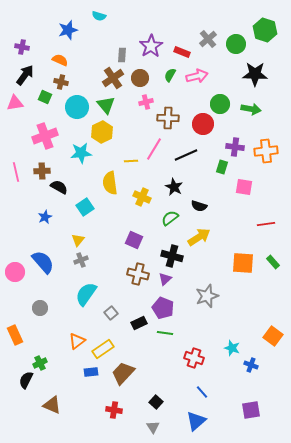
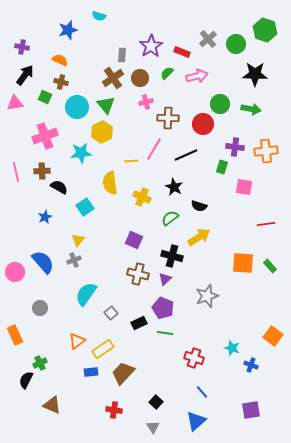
green semicircle at (170, 75): moved 3 px left, 2 px up; rotated 16 degrees clockwise
gray cross at (81, 260): moved 7 px left
green rectangle at (273, 262): moved 3 px left, 4 px down
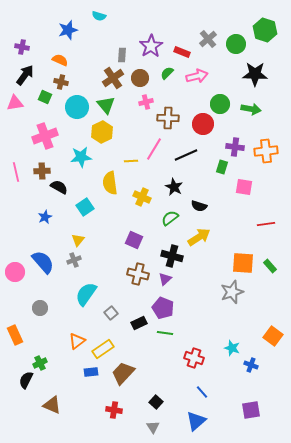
cyan star at (81, 153): moved 4 px down
gray star at (207, 296): moved 25 px right, 4 px up
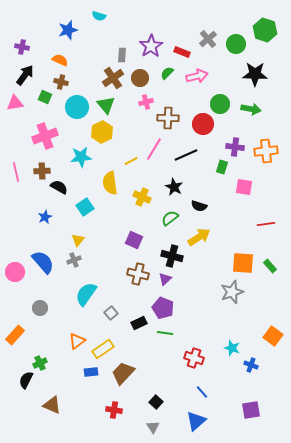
yellow line at (131, 161): rotated 24 degrees counterclockwise
orange rectangle at (15, 335): rotated 66 degrees clockwise
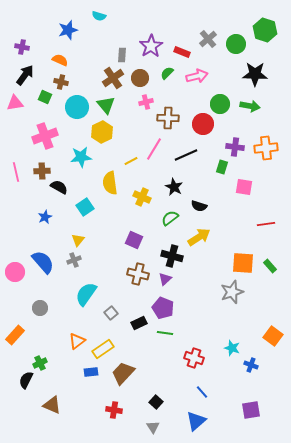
green arrow at (251, 109): moved 1 px left, 3 px up
orange cross at (266, 151): moved 3 px up
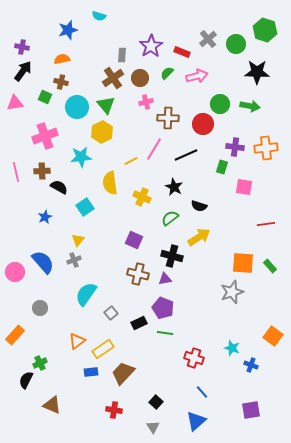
orange semicircle at (60, 60): moved 2 px right, 1 px up; rotated 35 degrees counterclockwise
black star at (255, 74): moved 2 px right, 2 px up
black arrow at (25, 75): moved 2 px left, 4 px up
purple triangle at (165, 279): rotated 32 degrees clockwise
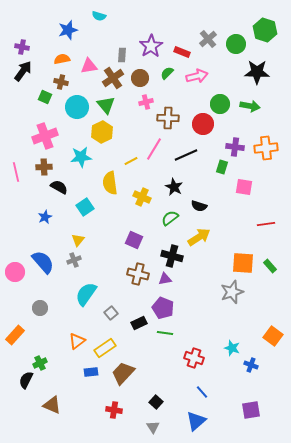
pink triangle at (15, 103): moved 74 px right, 37 px up
brown cross at (42, 171): moved 2 px right, 4 px up
yellow rectangle at (103, 349): moved 2 px right, 1 px up
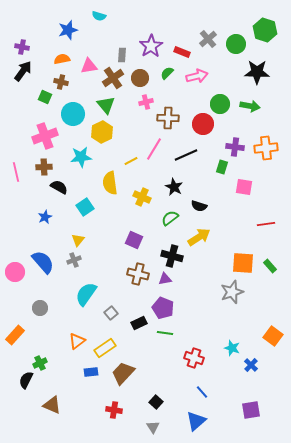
cyan circle at (77, 107): moved 4 px left, 7 px down
blue cross at (251, 365): rotated 24 degrees clockwise
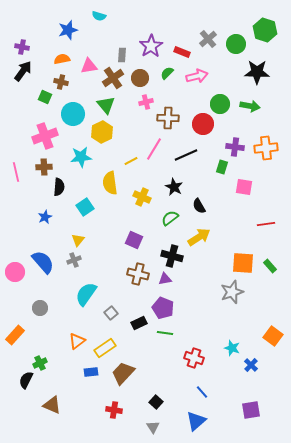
black semicircle at (59, 187): rotated 66 degrees clockwise
black semicircle at (199, 206): rotated 42 degrees clockwise
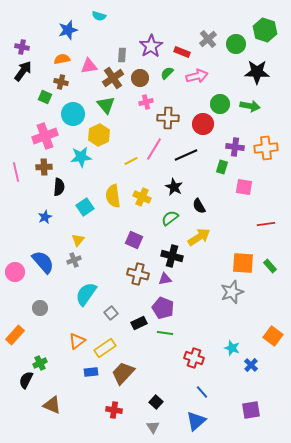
yellow hexagon at (102, 132): moved 3 px left, 3 px down
yellow semicircle at (110, 183): moved 3 px right, 13 px down
